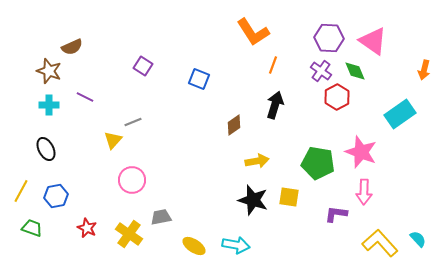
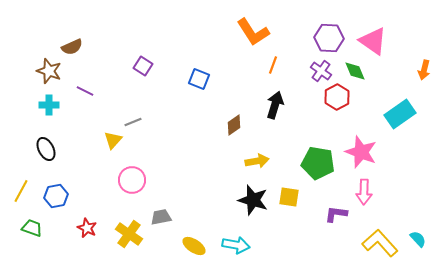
purple line: moved 6 px up
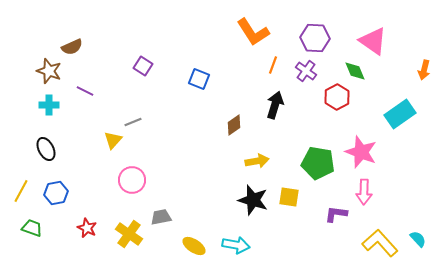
purple hexagon: moved 14 px left
purple cross: moved 15 px left
blue hexagon: moved 3 px up
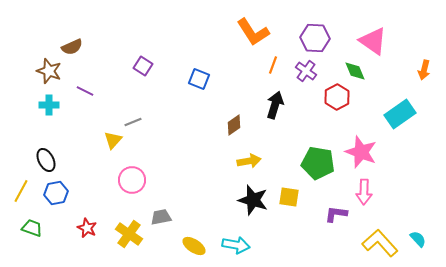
black ellipse: moved 11 px down
yellow arrow: moved 8 px left
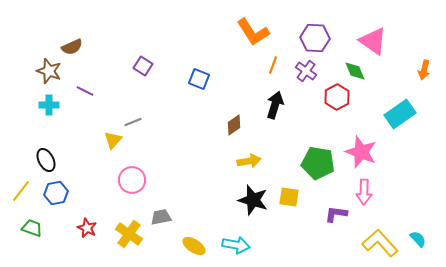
yellow line: rotated 10 degrees clockwise
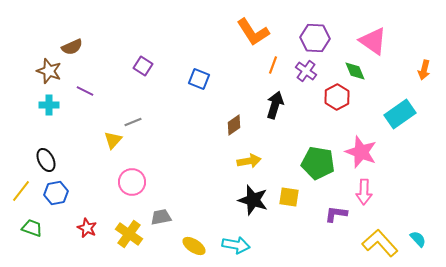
pink circle: moved 2 px down
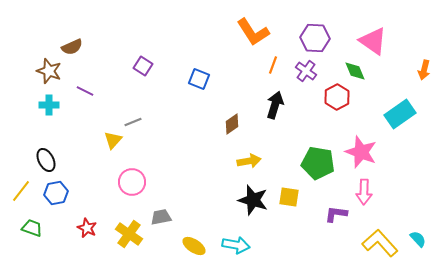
brown diamond: moved 2 px left, 1 px up
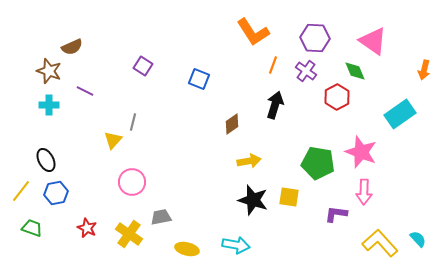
gray line: rotated 54 degrees counterclockwise
yellow ellipse: moved 7 px left, 3 px down; rotated 20 degrees counterclockwise
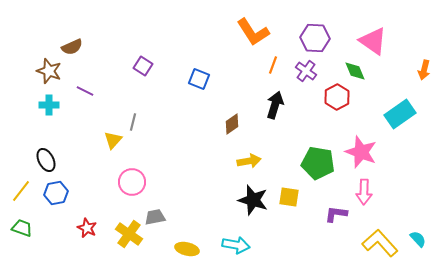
gray trapezoid: moved 6 px left
green trapezoid: moved 10 px left
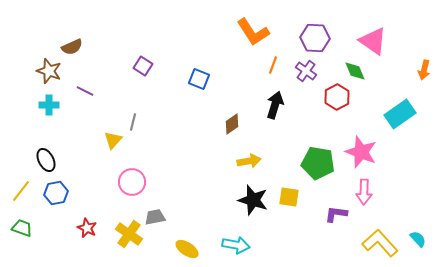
yellow ellipse: rotated 20 degrees clockwise
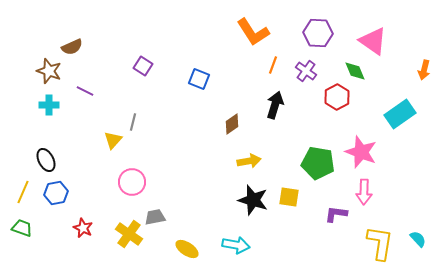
purple hexagon: moved 3 px right, 5 px up
yellow line: moved 2 px right, 1 px down; rotated 15 degrees counterclockwise
red star: moved 4 px left
yellow L-shape: rotated 51 degrees clockwise
